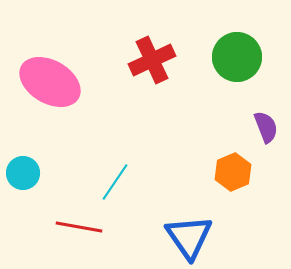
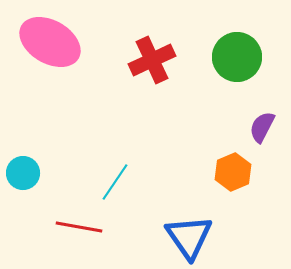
pink ellipse: moved 40 px up
purple semicircle: moved 4 px left; rotated 132 degrees counterclockwise
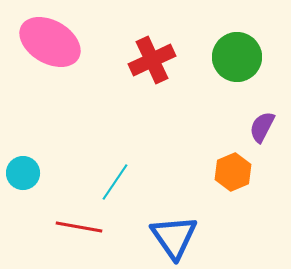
blue triangle: moved 15 px left
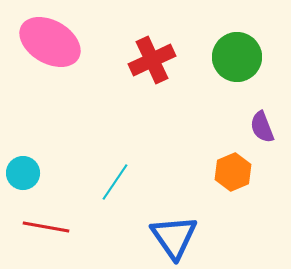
purple semicircle: rotated 48 degrees counterclockwise
red line: moved 33 px left
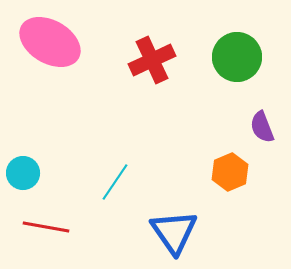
orange hexagon: moved 3 px left
blue triangle: moved 5 px up
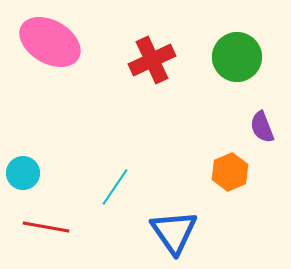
cyan line: moved 5 px down
